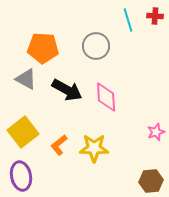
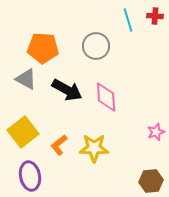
purple ellipse: moved 9 px right
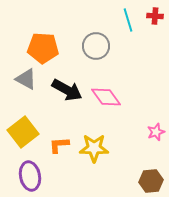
pink diamond: rotated 32 degrees counterclockwise
orange L-shape: rotated 35 degrees clockwise
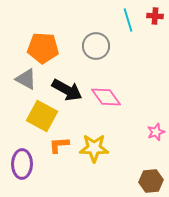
yellow square: moved 19 px right, 16 px up; rotated 24 degrees counterclockwise
purple ellipse: moved 8 px left, 12 px up; rotated 12 degrees clockwise
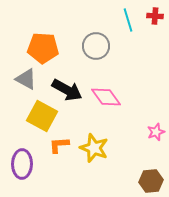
yellow star: rotated 20 degrees clockwise
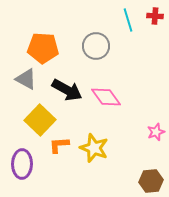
yellow square: moved 2 px left, 4 px down; rotated 16 degrees clockwise
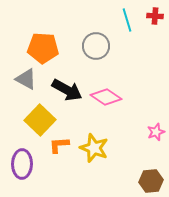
cyan line: moved 1 px left
pink diamond: rotated 20 degrees counterclockwise
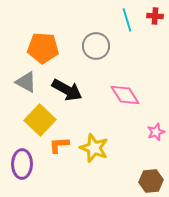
gray triangle: moved 3 px down
pink diamond: moved 19 px right, 2 px up; rotated 24 degrees clockwise
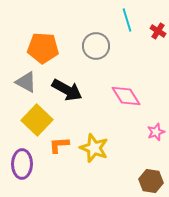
red cross: moved 3 px right, 15 px down; rotated 28 degrees clockwise
pink diamond: moved 1 px right, 1 px down
yellow square: moved 3 px left
brown hexagon: rotated 15 degrees clockwise
